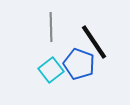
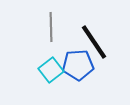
blue pentagon: moved 1 px left, 1 px down; rotated 24 degrees counterclockwise
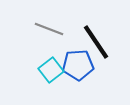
gray line: moved 2 px left, 2 px down; rotated 68 degrees counterclockwise
black line: moved 2 px right
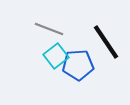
black line: moved 10 px right
cyan square: moved 5 px right, 14 px up
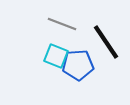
gray line: moved 13 px right, 5 px up
cyan square: rotated 30 degrees counterclockwise
